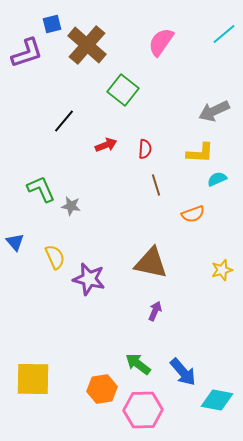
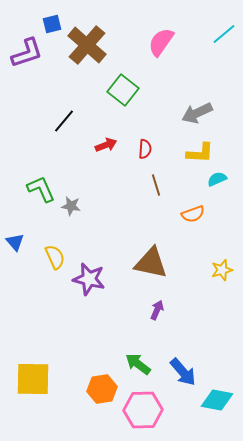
gray arrow: moved 17 px left, 2 px down
purple arrow: moved 2 px right, 1 px up
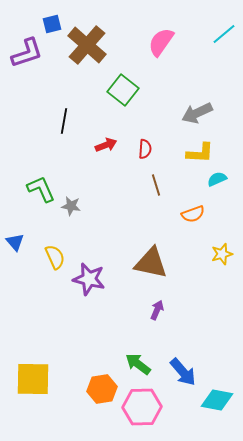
black line: rotated 30 degrees counterclockwise
yellow star: moved 16 px up
pink hexagon: moved 1 px left, 3 px up
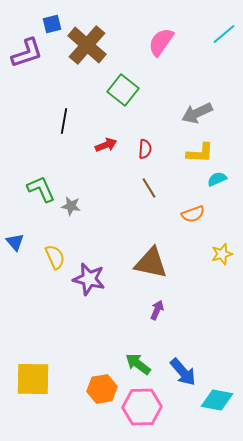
brown line: moved 7 px left, 3 px down; rotated 15 degrees counterclockwise
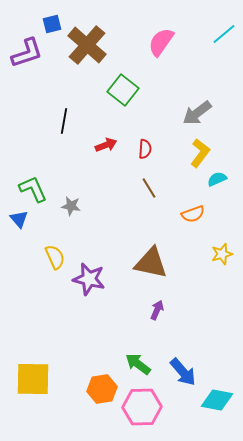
gray arrow: rotated 12 degrees counterclockwise
yellow L-shape: rotated 56 degrees counterclockwise
green L-shape: moved 8 px left
blue triangle: moved 4 px right, 23 px up
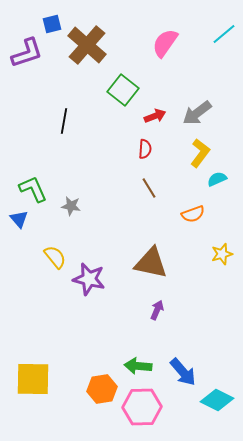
pink semicircle: moved 4 px right, 1 px down
red arrow: moved 49 px right, 29 px up
yellow semicircle: rotated 15 degrees counterclockwise
green arrow: moved 2 px down; rotated 32 degrees counterclockwise
cyan diamond: rotated 16 degrees clockwise
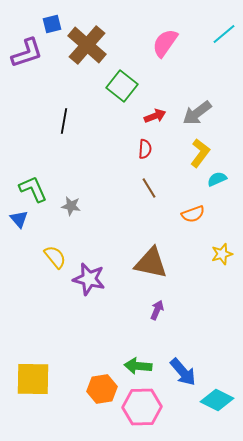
green square: moved 1 px left, 4 px up
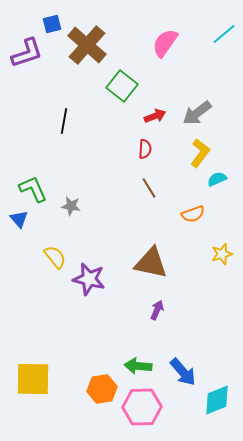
cyan diamond: rotated 48 degrees counterclockwise
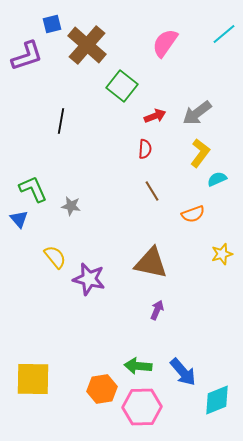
purple L-shape: moved 3 px down
black line: moved 3 px left
brown line: moved 3 px right, 3 px down
